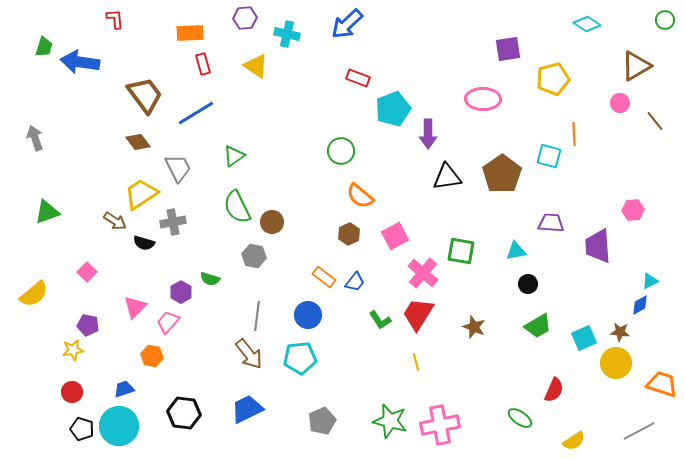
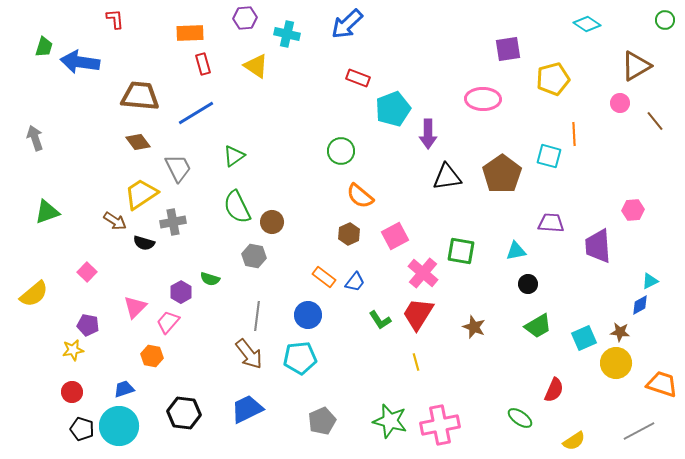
brown trapezoid at (145, 95): moved 5 px left, 1 px down; rotated 48 degrees counterclockwise
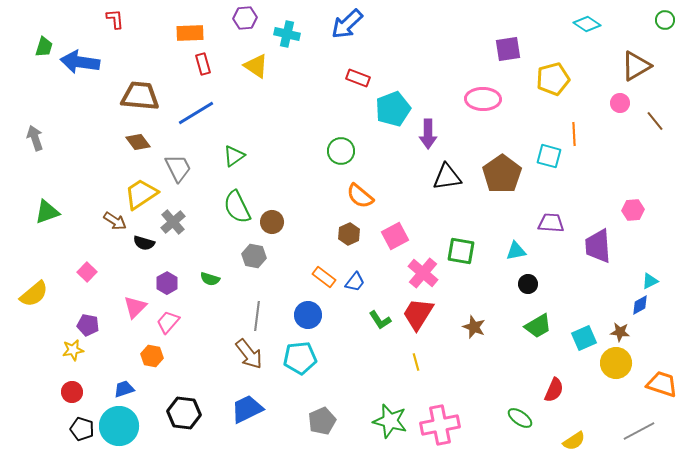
gray cross at (173, 222): rotated 30 degrees counterclockwise
purple hexagon at (181, 292): moved 14 px left, 9 px up
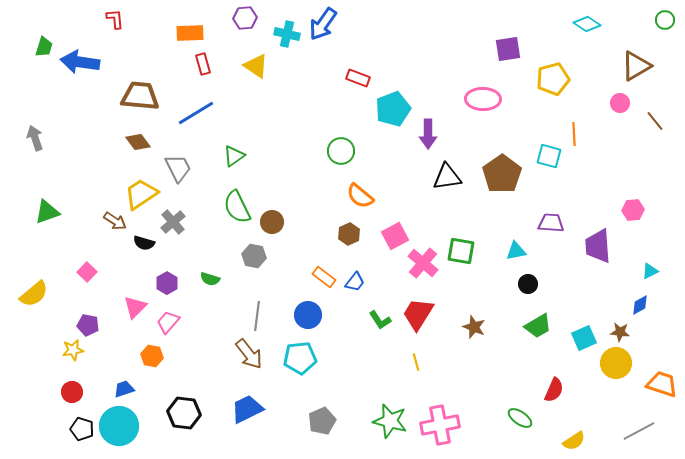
blue arrow at (347, 24): moved 24 px left; rotated 12 degrees counterclockwise
pink cross at (423, 273): moved 10 px up
cyan triangle at (650, 281): moved 10 px up
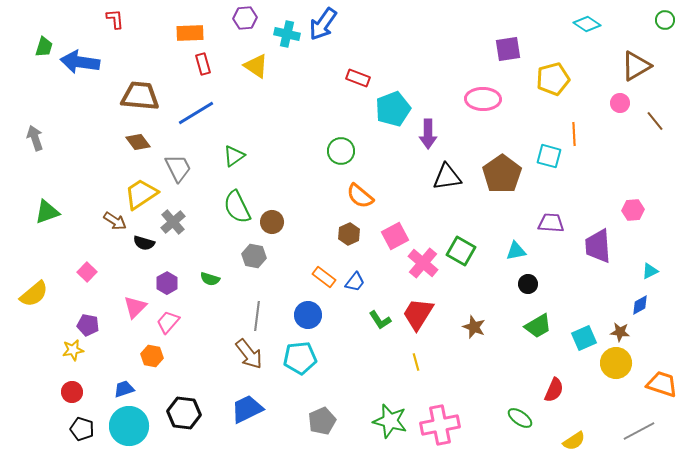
green square at (461, 251): rotated 20 degrees clockwise
cyan circle at (119, 426): moved 10 px right
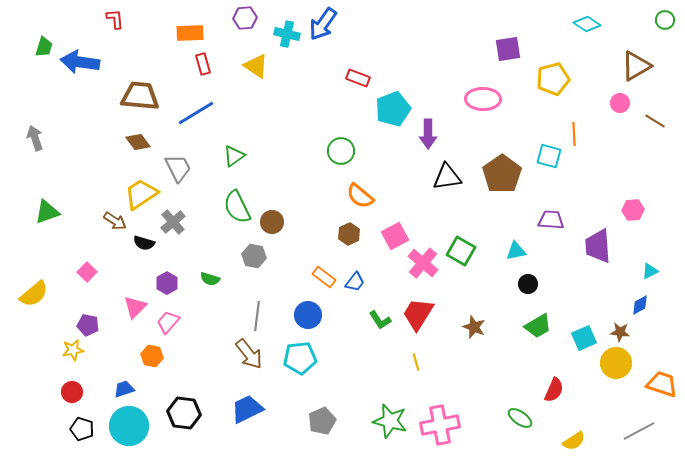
brown line at (655, 121): rotated 20 degrees counterclockwise
purple trapezoid at (551, 223): moved 3 px up
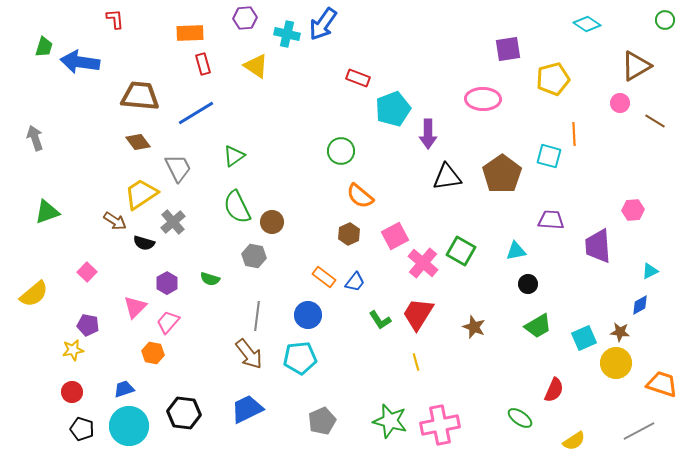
orange hexagon at (152, 356): moved 1 px right, 3 px up
